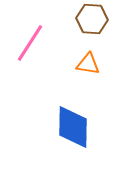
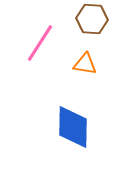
pink line: moved 10 px right
orange triangle: moved 3 px left
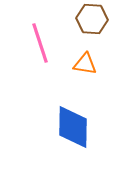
pink line: rotated 51 degrees counterclockwise
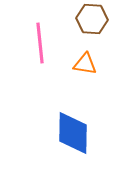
pink line: rotated 12 degrees clockwise
blue diamond: moved 6 px down
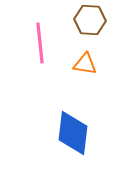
brown hexagon: moved 2 px left, 1 px down
blue diamond: rotated 6 degrees clockwise
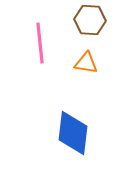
orange triangle: moved 1 px right, 1 px up
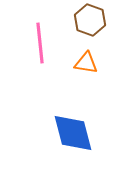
brown hexagon: rotated 16 degrees clockwise
blue diamond: rotated 21 degrees counterclockwise
